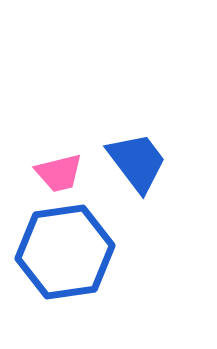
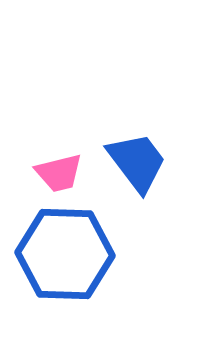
blue hexagon: moved 2 px down; rotated 10 degrees clockwise
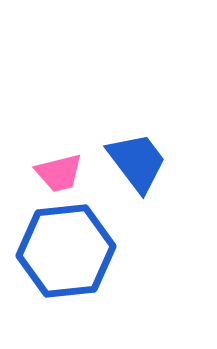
blue hexagon: moved 1 px right, 3 px up; rotated 8 degrees counterclockwise
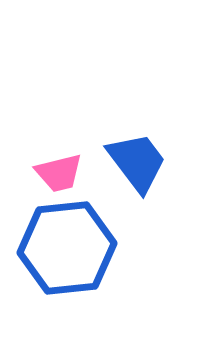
blue hexagon: moved 1 px right, 3 px up
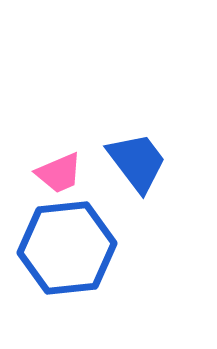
pink trapezoid: rotated 9 degrees counterclockwise
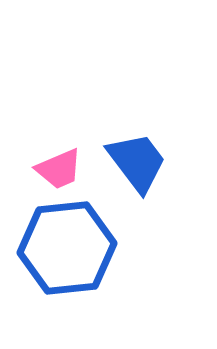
pink trapezoid: moved 4 px up
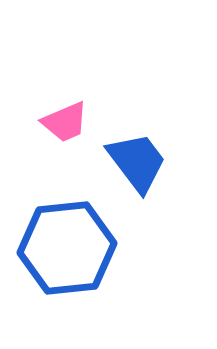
pink trapezoid: moved 6 px right, 47 px up
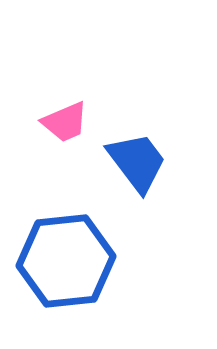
blue hexagon: moved 1 px left, 13 px down
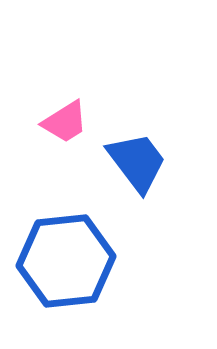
pink trapezoid: rotated 9 degrees counterclockwise
